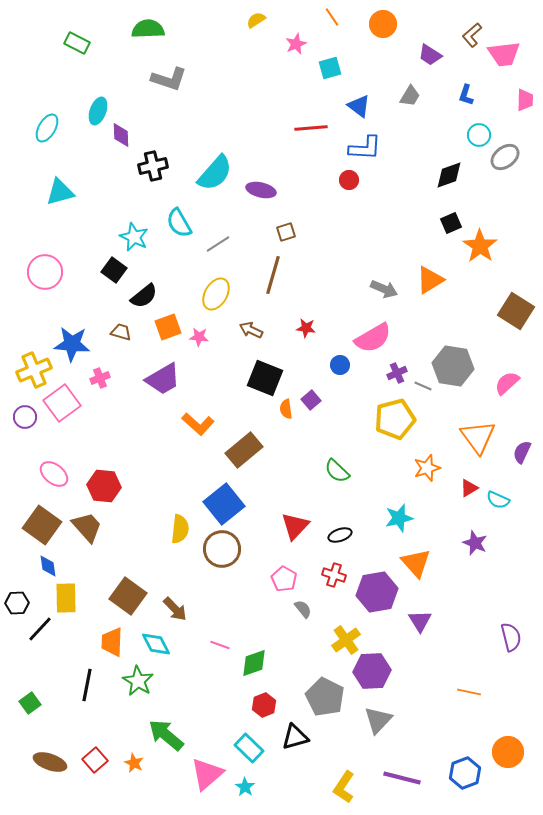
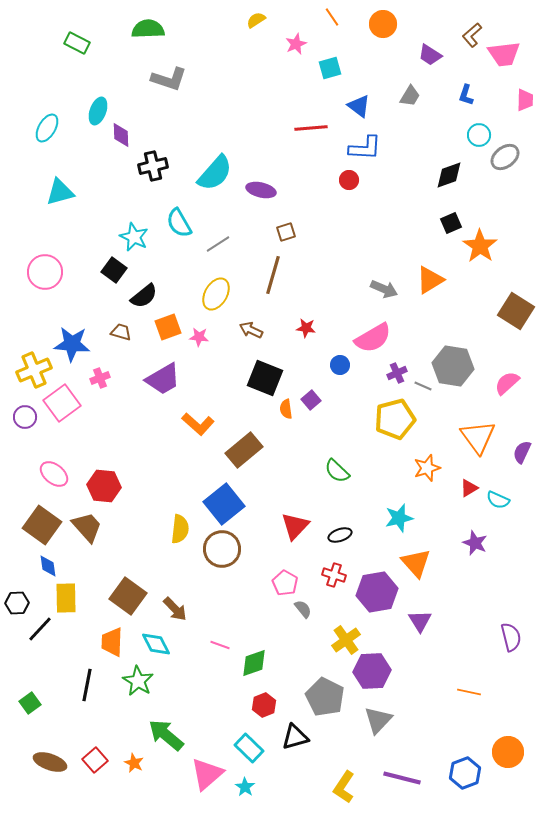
pink pentagon at (284, 579): moved 1 px right, 4 px down
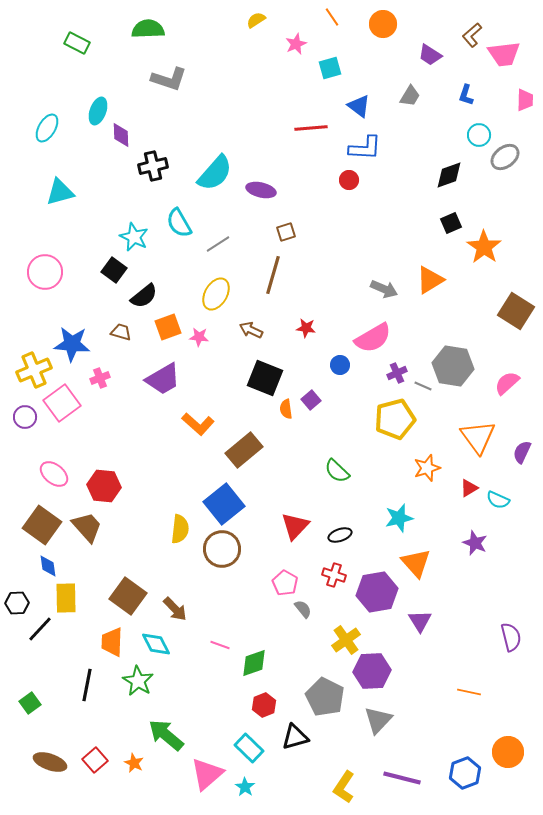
orange star at (480, 246): moved 4 px right, 1 px down
